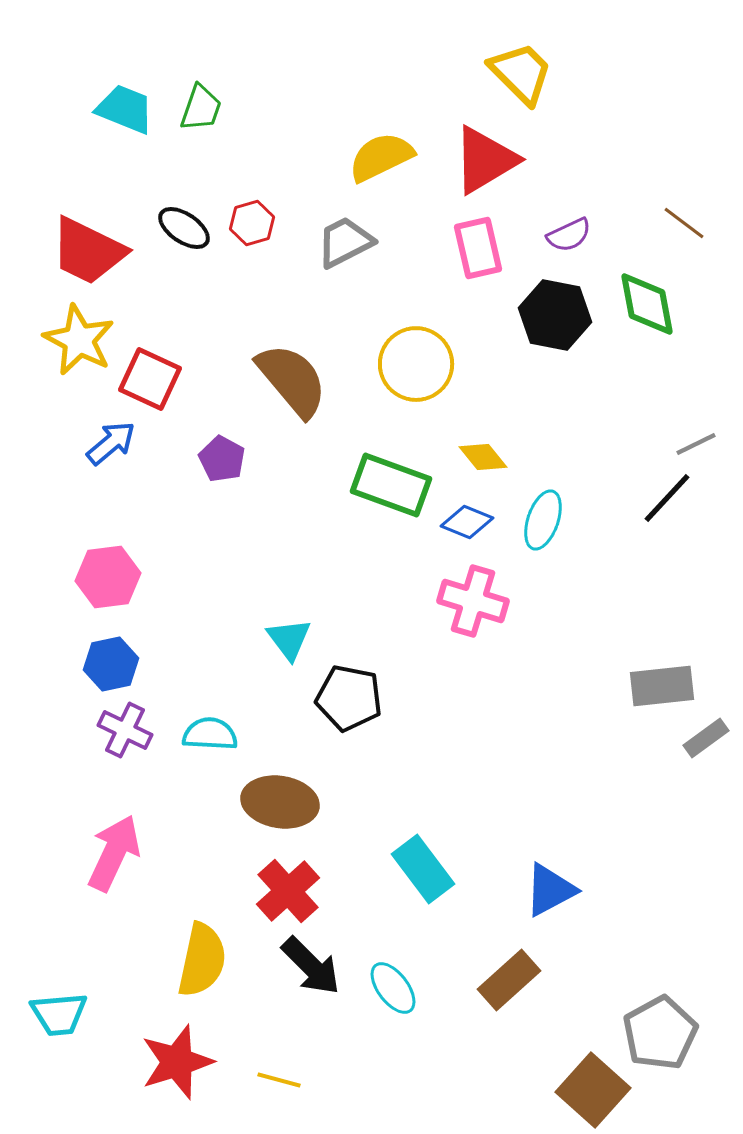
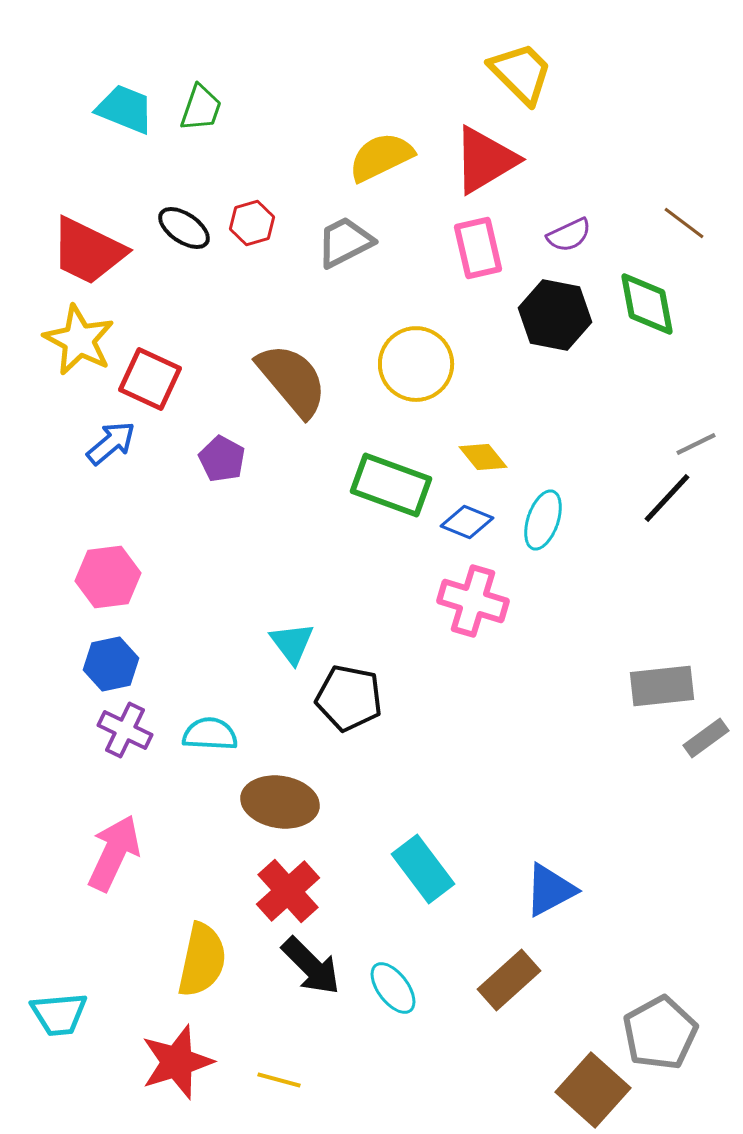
cyan triangle at (289, 639): moved 3 px right, 4 px down
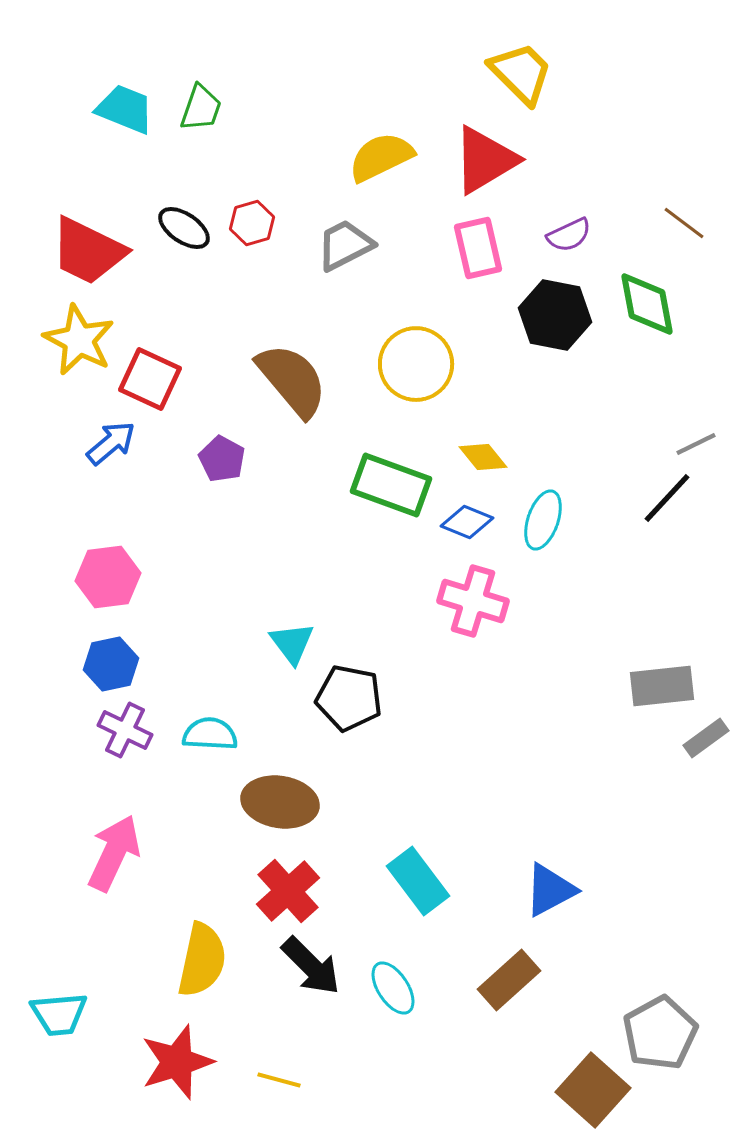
gray trapezoid at (345, 242): moved 3 px down
cyan rectangle at (423, 869): moved 5 px left, 12 px down
cyan ellipse at (393, 988): rotated 4 degrees clockwise
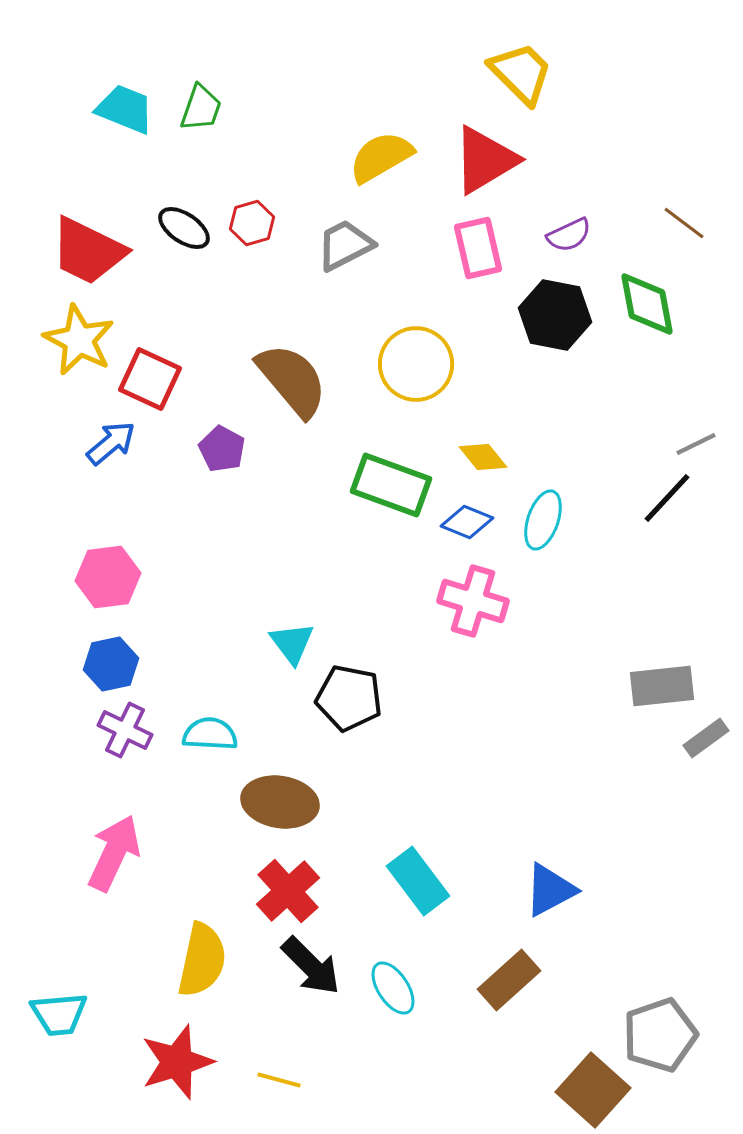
yellow semicircle at (381, 157): rotated 4 degrees counterclockwise
purple pentagon at (222, 459): moved 10 px up
gray pentagon at (660, 1033): moved 2 px down; rotated 10 degrees clockwise
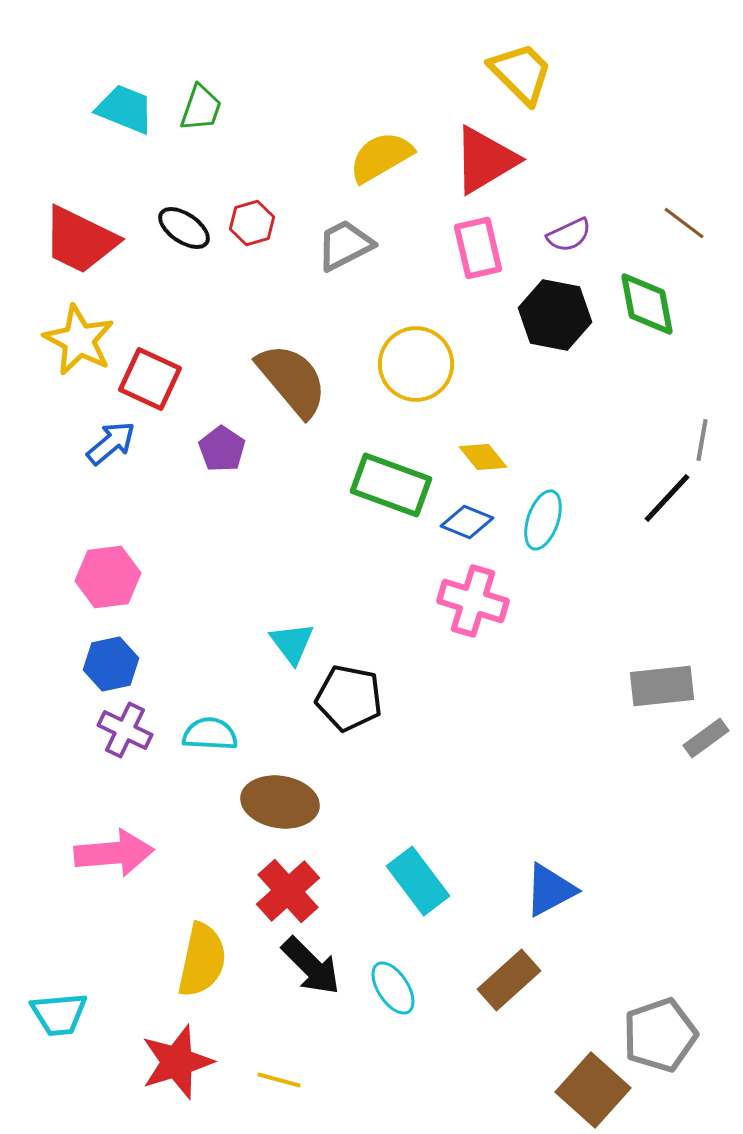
red trapezoid at (88, 251): moved 8 px left, 11 px up
gray line at (696, 444): moved 6 px right, 4 px up; rotated 54 degrees counterclockwise
purple pentagon at (222, 449): rotated 6 degrees clockwise
pink arrow at (114, 853): rotated 60 degrees clockwise
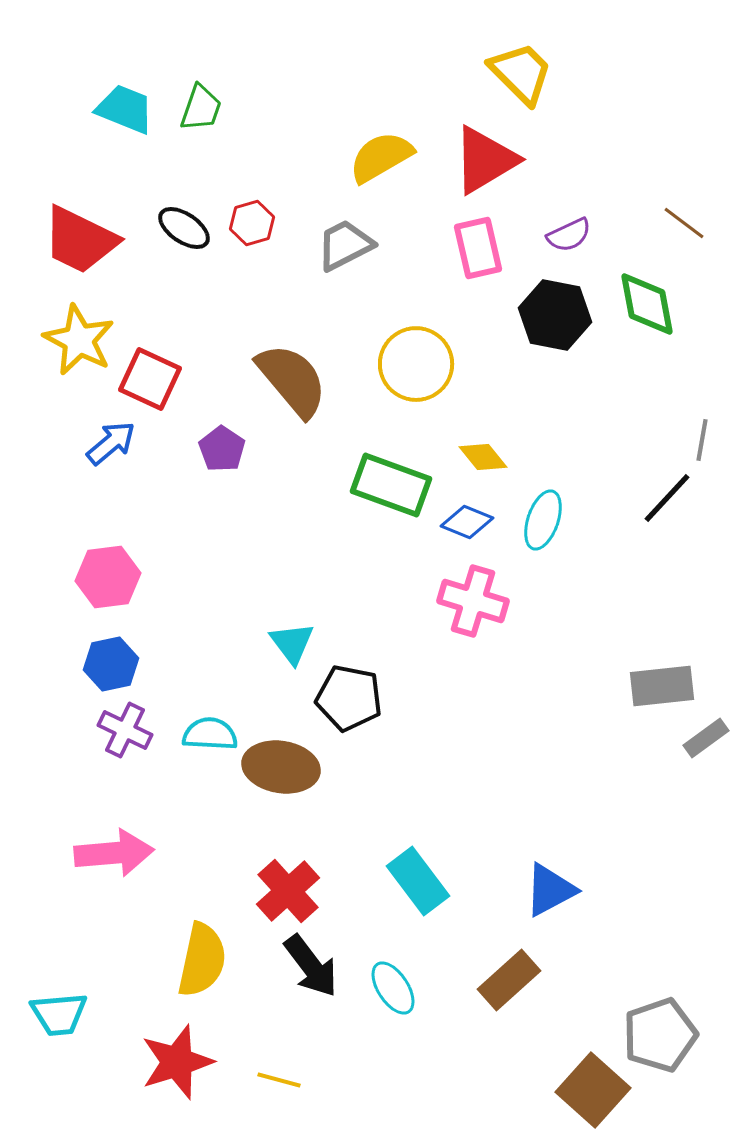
brown ellipse at (280, 802): moved 1 px right, 35 px up
black arrow at (311, 966): rotated 8 degrees clockwise
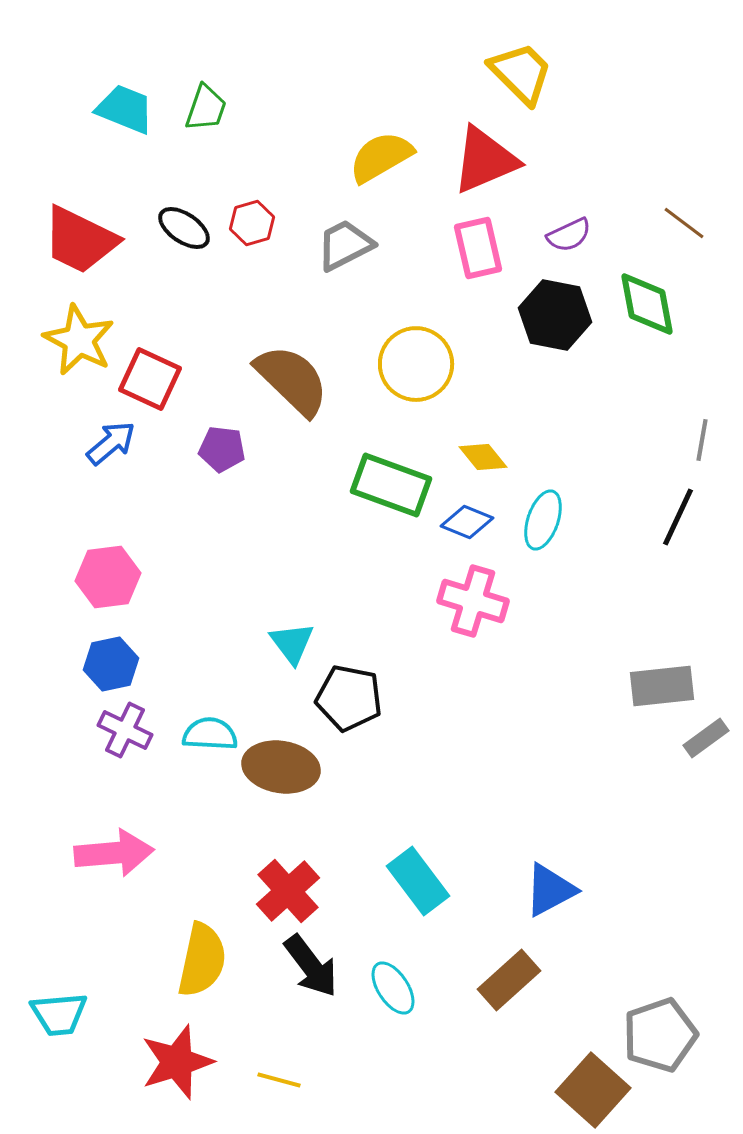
green trapezoid at (201, 108): moved 5 px right
red triangle at (485, 160): rotated 8 degrees clockwise
brown semicircle at (292, 380): rotated 6 degrees counterclockwise
purple pentagon at (222, 449): rotated 27 degrees counterclockwise
black line at (667, 498): moved 11 px right, 19 px down; rotated 18 degrees counterclockwise
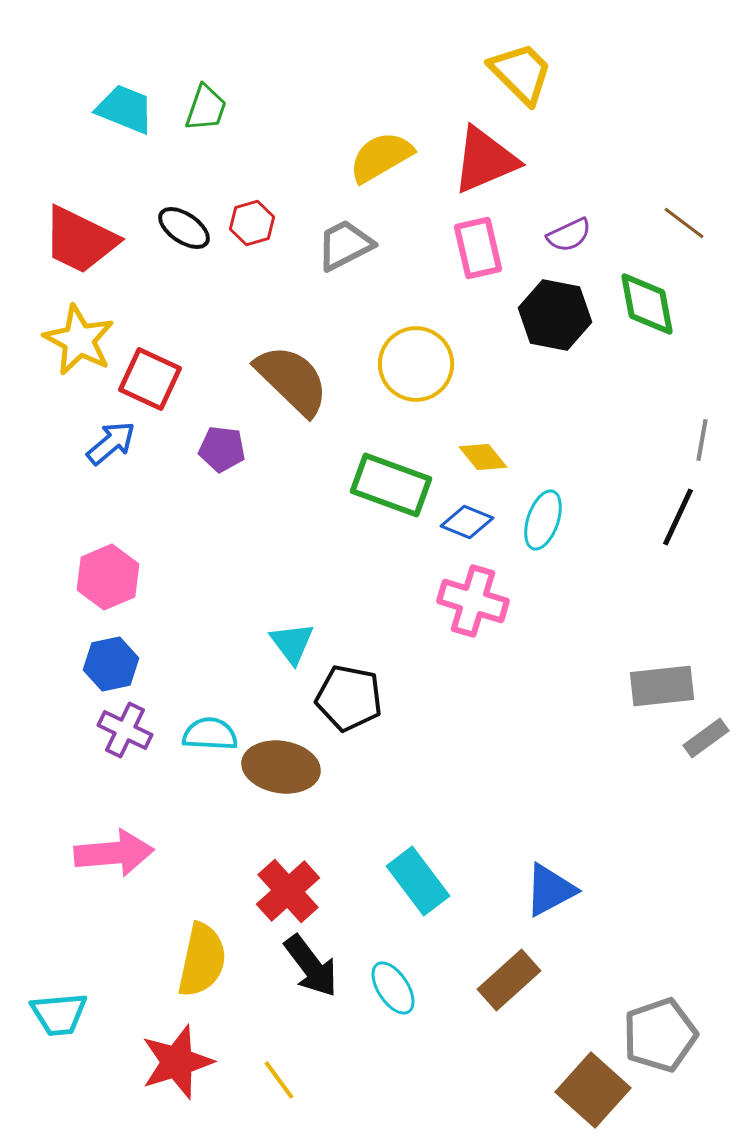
pink hexagon at (108, 577): rotated 16 degrees counterclockwise
yellow line at (279, 1080): rotated 39 degrees clockwise
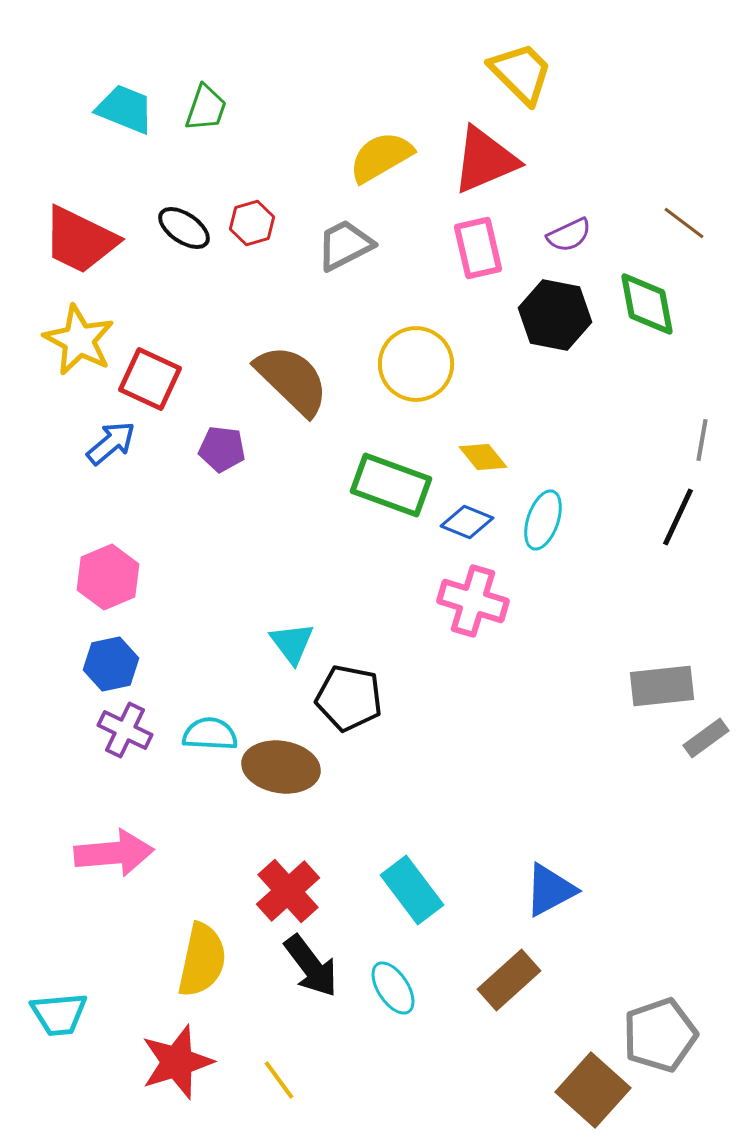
cyan rectangle at (418, 881): moved 6 px left, 9 px down
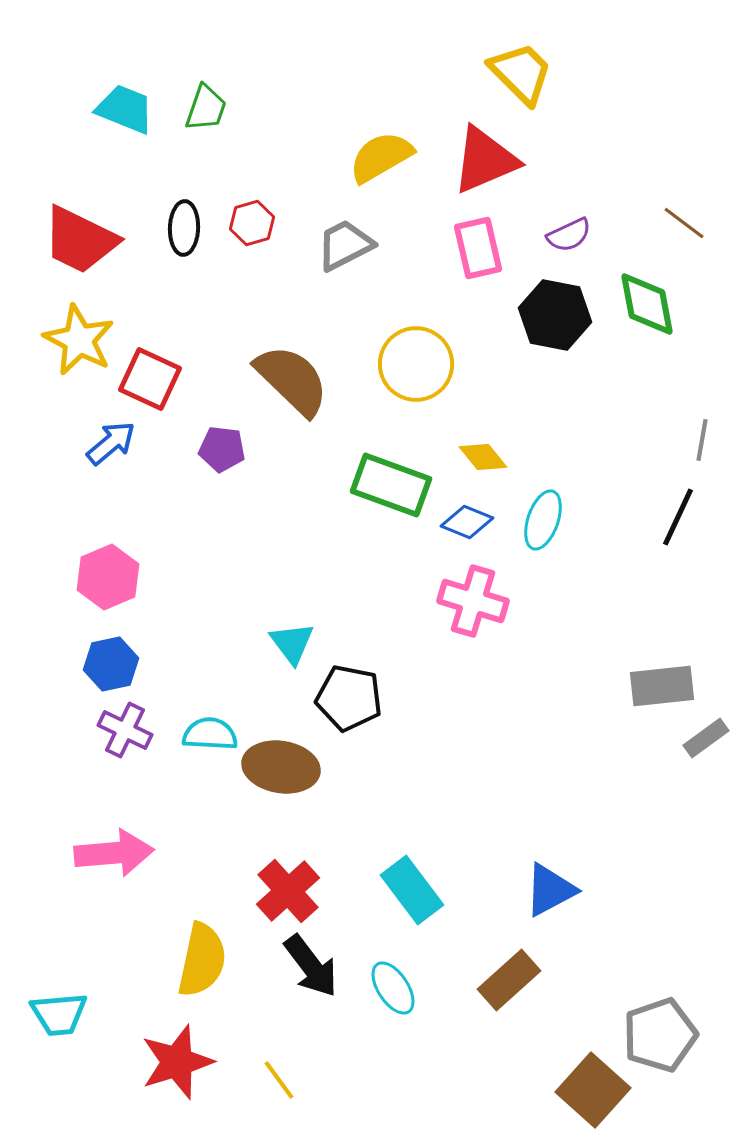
black ellipse at (184, 228): rotated 58 degrees clockwise
